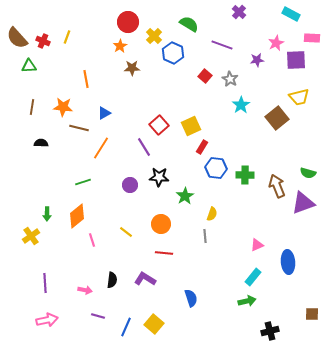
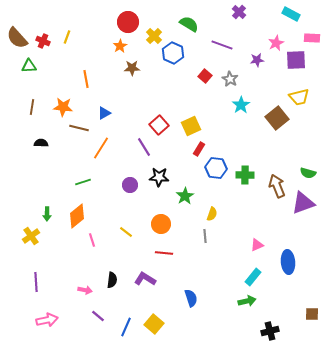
red rectangle at (202, 147): moved 3 px left, 2 px down
purple line at (45, 283): moved 9 px left, 1 px up
purple line at (98, 316): rotated 24 degrees clockwise
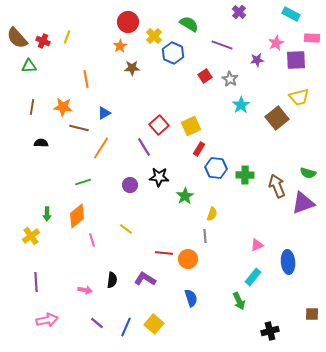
red square at (205, 76): rotated 16 degrees clockwise
orange circle at (161, 224): moved 27 px right, 35 px down
yellow line at (126, 232): moved 3 px up
green arrow at (247, 301): moved 8 px left; rotated 78 degrees clockwise
purple line at (98, 316): moved 1 px left, 7 px down
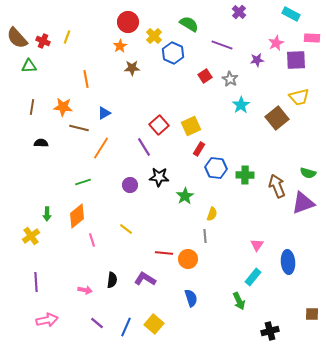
pink triangle at (257, 245): rotated 32 degrees counterclockwise
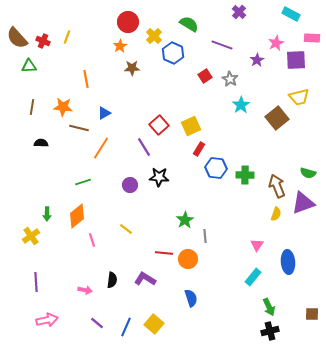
purple star at (257, 60): rotated 24 degrees counterclockwise
green star at (185, 196): moved 24 px down
yellow semicircle at (212, 214): moved 64 px right
green arrow at (239, 301): moved 30 px right, 6 px down
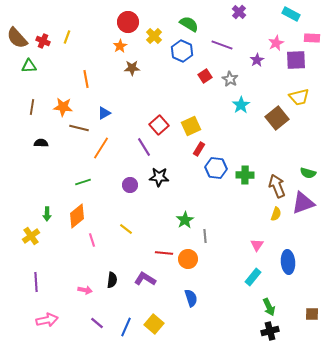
blue hexagon at (173, 53): moved 9 px right, 2 px up
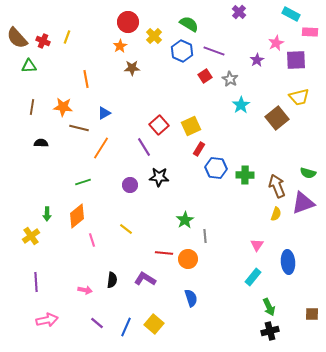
pink rectangle at (312, 38): moved 2 px left, 6 px up
purple line at (222, 45): moved 8 px left, 6 px down
